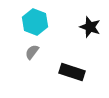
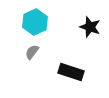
cyan hexagon: rotated 15 degrees clockwise
black rectangle: moved 1 px left
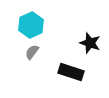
cyan hexagon: moved 4 px left, 3 px down
black star: moved 16 px down
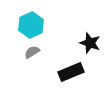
gray semicircle: rotated 21 degrees clockwise
black rectangle: rotated 40 degrees counterclockwise
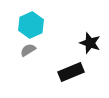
gray semicircle: moved 4 px left, 2 px up
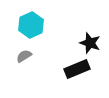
gray semicircle: moved 4 px left, 6 px down
black rectangle: moved 6 px right, 3 px up
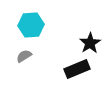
cyan hexagon: rotated 20 degrees clockwise
black star: rotated 20 degrees clockwise
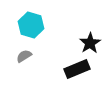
cyan hexagon: rotated 20 degrees clockwise
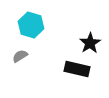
gray semicircle: moved 4 px left
black rectangle: rotated 35 degrees clockwise
